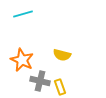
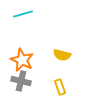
gray cross: moved 19 px left
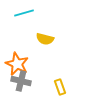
cyan line: moved 1 px right, 1 px up
yellow semicircle: moved 17 px left, 16 px up
orange star: moved 5 px left, 4 px down
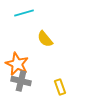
yellow semicircle: rotated 36 degrees clockwise
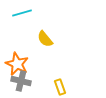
cyan line: moved 2 px left
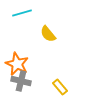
yellow semicircle: moved 3 px right, 5 px up
yellow rectangle: rotated 21 degrees counterclockwise
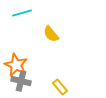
yellow semicircle: moved 3 px right
orange star: moved 1 px left, 1 px down
